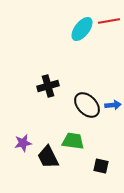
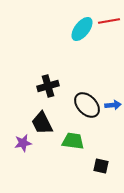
black trapezoid: moved 6 px left, 34 px up
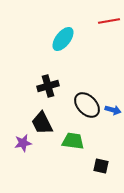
cyan ellipse: moved 19 px left, 10 px down
blue arrow: moved 5 px down; rotated 21 degrees clockwise
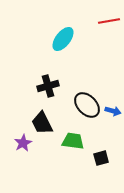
blue arrow: moved 1 px down
purple star: rotated 18 degrees counterclockwise
black square: moved 8 px up; rotated 28 degrees counterclockwise
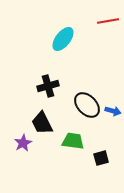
red line: moved 1 px left
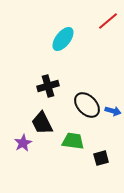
red line: rotated 30 degrees counterclockwise
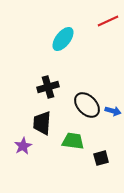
red line: rotated 15 degrees clockwise
black cross: moved 1 px down
black trapezoid: rotated 30 degrees clockwise
purple star: moved 3 px down
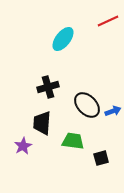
blue arrow: rotated 35 degrees counterclockwise
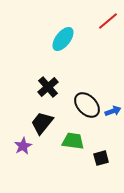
red line: rotated 15 degrees counterclockwise
black cross: rotated 25 degrees counterclockwise
black trapezoid: rotated 35 degrees clockwise
